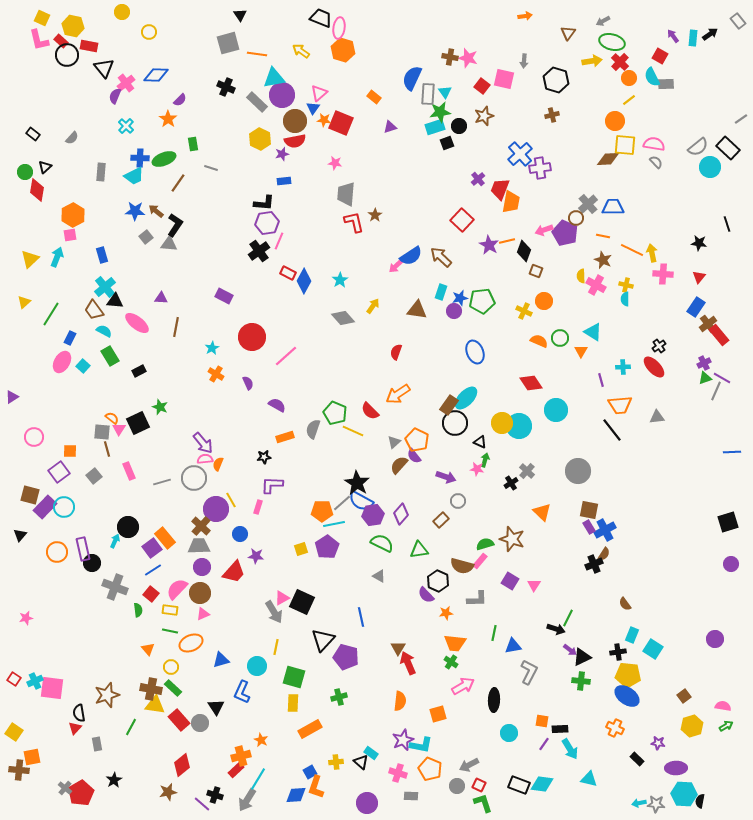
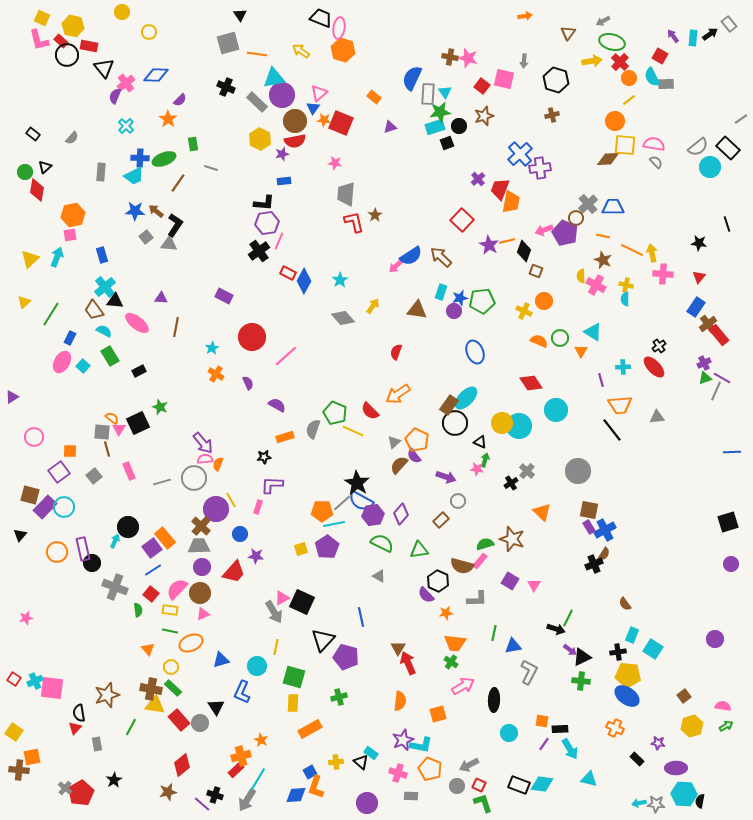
gray rectangle at (738, 21): moved 9 px left, 3 px down
orange hexagon at (73, 215): rotated 15 degrees clockwise
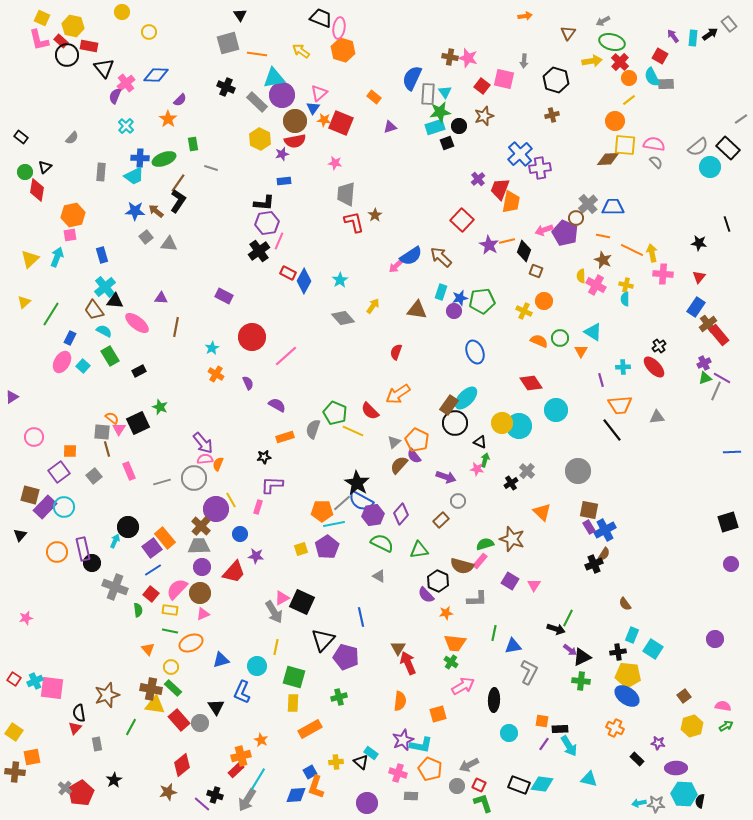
black rectangle at (33, 134): moved 12 px left, 3 px down
black L-shape at (175, 225): moved 3 px right, 24 px up
cyan arrow at (570, 749): moved 1 px left, 3 px up
brown cross at (19, 770): moved 4 px left, 2 px down
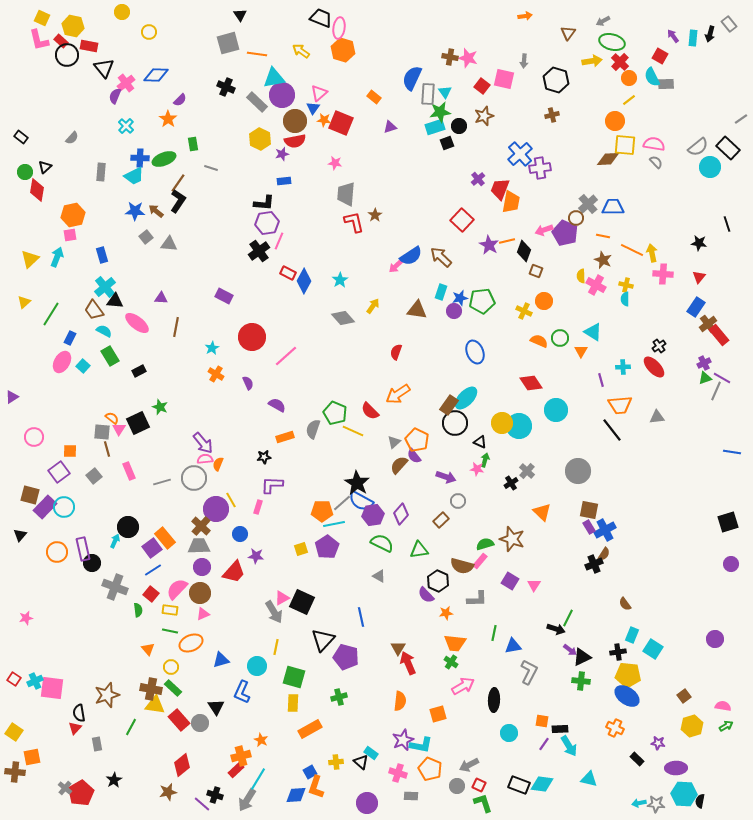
black arrow at (710, 34): rotated 140 degrees clockwise
blue line at (732, 452): rotated 12 degrees clockwise
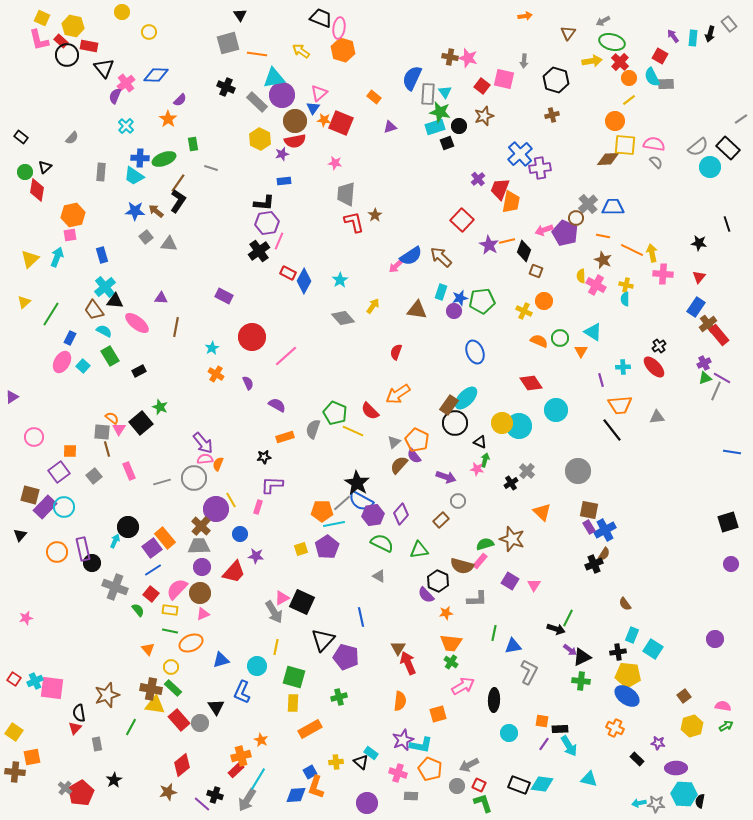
green star at (440, 112): rotated 20 degrees clockwise
cyan trapezoid at (134, 176): rotated 60 degrees clockwise
black square at (138, 423): moved 3 px right; rotated 15 degrees counterclockwise
green semicircle at (138, 610): rotated 32 degrees counterclockwise
orange trapezoid at (455, 643): moved 4 px left
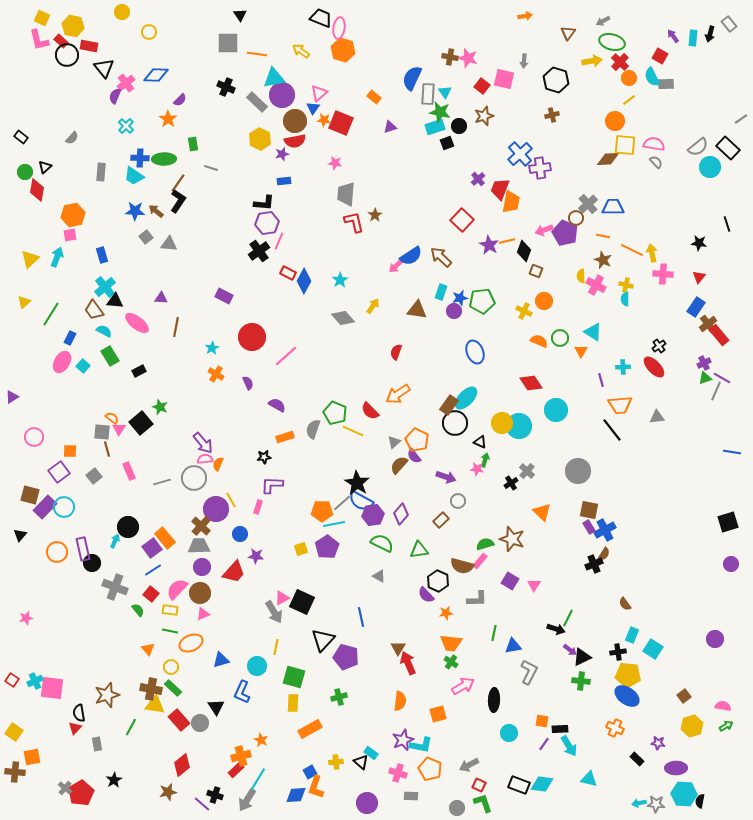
gray square at (228, 43): rotated 15 degrees clockwise
green ellipse at (164, 159): rotated 20 degrees clockwise
red square at (14, 679): moved 2 px left, 1 px down
gray circle at (457, 786): moved 22 px down
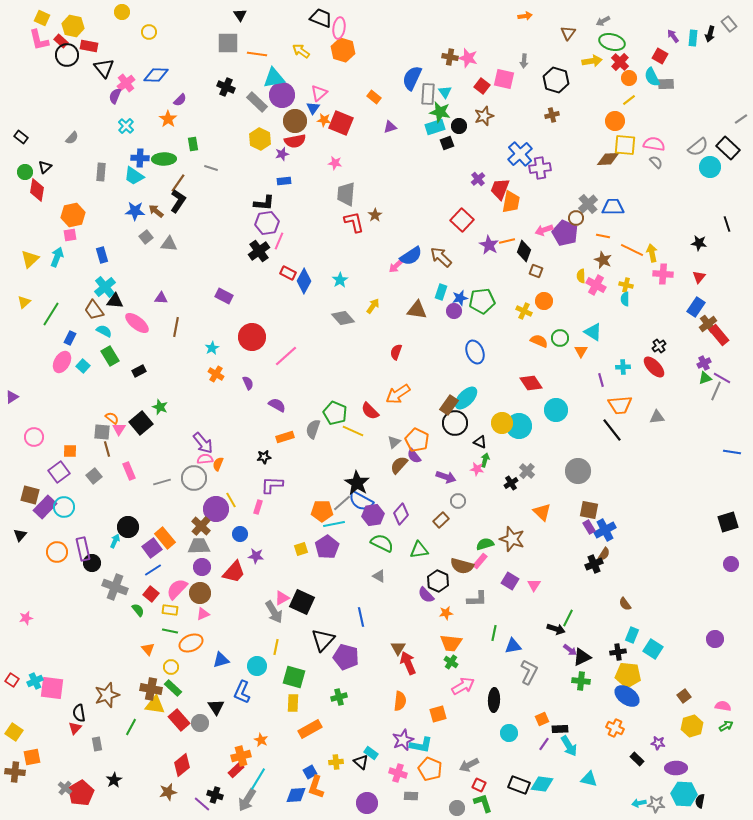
orange square at (542, 721): moved 2 px up; rotated 32 degrees counterclockwise
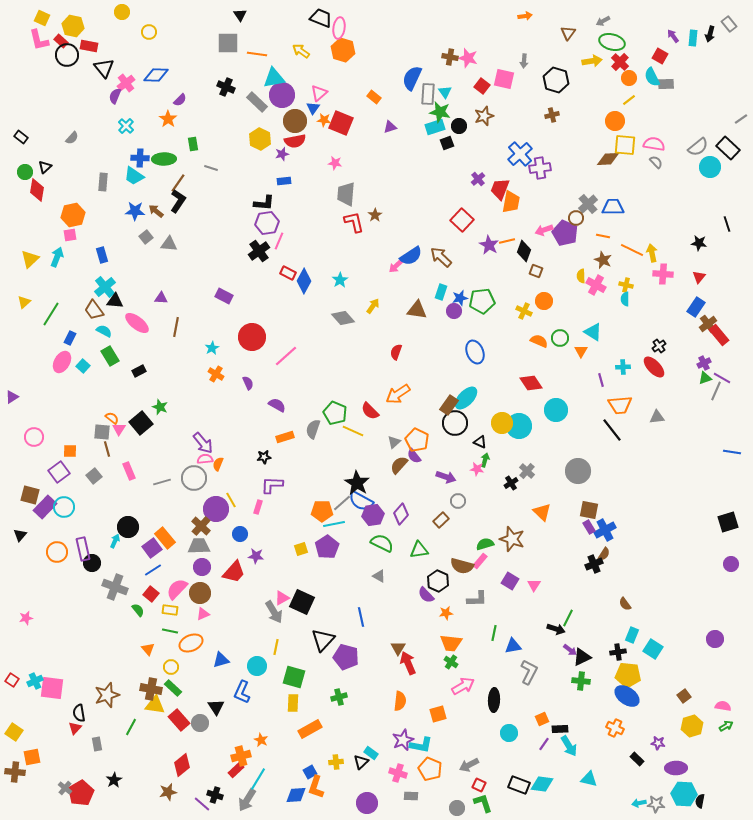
gray rectangle at (101, 172): moved 2 px right, 10 px down
black triangle at (361, 762): rotated 35 degrees clockwise
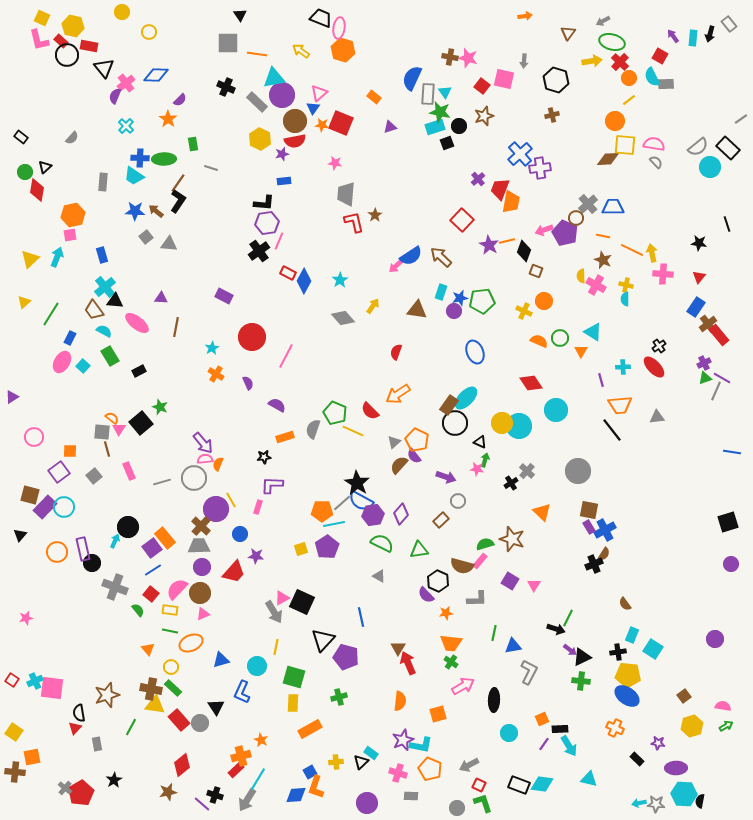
orange star at (324, 120): moved 2 px left, 5 px down
pink line at (286, 356): rotated 20 degrees counterclockwise
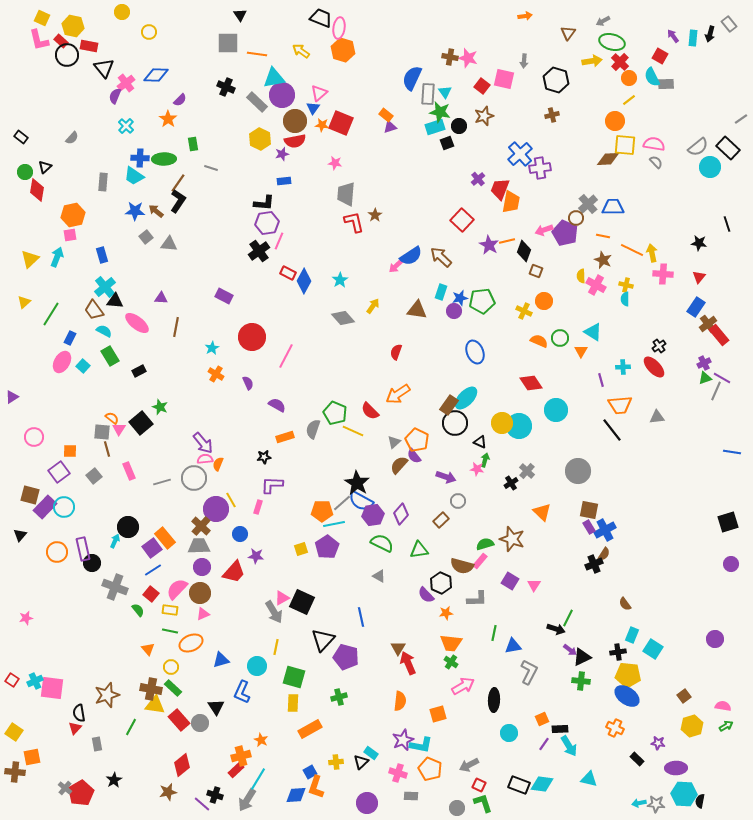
orange rectangle at (374, 97): moved 12 px right, 18 px down
black hexagon at (438, 581): moved 3 px right, 2 px down
